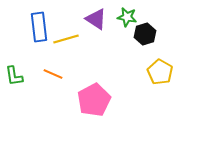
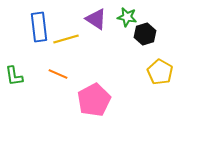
orange line: moved 5 px right
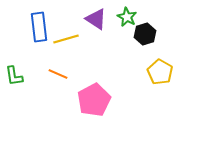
green star: rotated 18 degrees clockwise
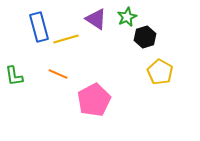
green star: rotated 18 degrees clockwise
blue rectangle: rotated 8 degrees counterclockwise
black hexagon: moved 3 px down
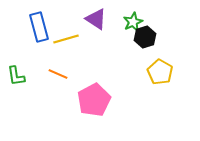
green star: moved 6 px right, 5 px down
green L-shape: moved 2 px right
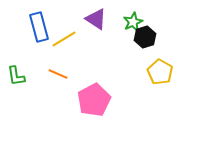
yellow line: moved 2 px left; rotated 15 degrees counterclockwise
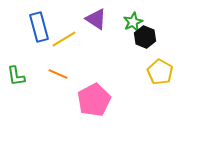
black hexagon: rotated 20 degrees counterclockwise
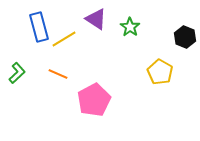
green star: moved 3 px left, 5 px down; rotated 12 degrees counterclockwise
black hexagon: moved 40 px right
green L-shape: moved 1 px right, 3 px up; rotated 125 degrees counterclockwise
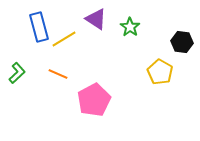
black hexagon: moved 3 px left, 5 px down; rotated 15 degrees counterclockwise
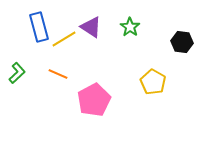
purple triangle: moved 5 px left, 8 px down
yellow pentagon: moved 7 px left, 10 px down
